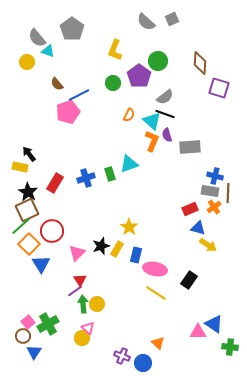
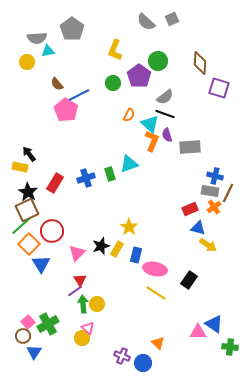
gray semicircle at (37, 38): rotated 54 degrees counterclockwise
cyan triangle at (48, 51): rotated 32 degrees counterclockwise
pink pentagon at (68, 112): moved 2 px left, 2 px up; rotated 20 degrees counterclockwise
cyan triangle at (152, 121): moved 2 px left, 3 px down
brown line at (228, 193): rotated 24 degrees clockwise
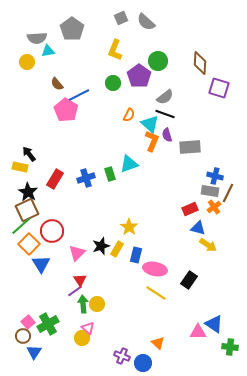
gray square at (172, 19): moved 51 px left, 1 px up
red rectangle at (55, 183): moved 4 px up
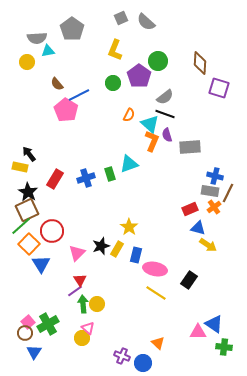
brown circle at (23, 336): moved 2 px right, 3 px up
green cross at (230, 347): moved 6 px left
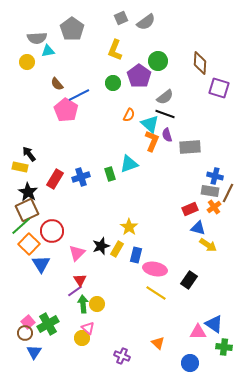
gray semicircle at (146, 22): rotated 78 degrees counterclockwise
blue cross at (86, 178): moved 5 px left, 1 px up
blue circle at (143, 363): moved 47 px right
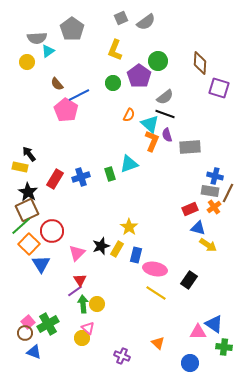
cyan triangle at (48, 51): rotated 24 degrees counterclockwise
blue triangle at (34, 352): rotated 42 degrees counterclockwise
